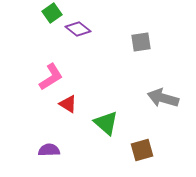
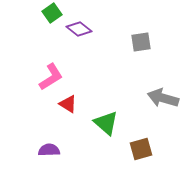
purple diamond: moved 1 px right
brown square: moved 1 px left, 1 px up
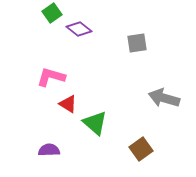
gray square: moved 4 px left, 1 px down
pink L-shape: rotated 132 degrees counterclockwise
gray arrow: moved 1 px right
green triangle: moved 11 px left
brown square: rotated 20 degrees counterclockwise
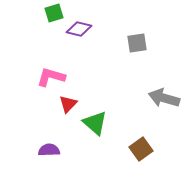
green square: moved 2 px right; rotated 18 degrees clockwise
purple diamond: rotated 25 degrees counterclockwise
red triangle: rotated 42 degrees clockwise
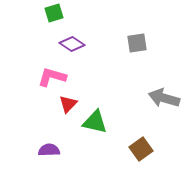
purple diamond: moved 7 px left, 15 px down; rotated 20 degrees clockwise
pink L-shape: moved 1 px right
green triangle: moved 1 px up; rotated 28 degrees counterclockwise
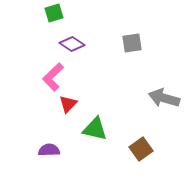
gray square: moved 5 px left
pink L-shape: moved 1 px right; rotated 60 degrees counterclockwise
green triangle: moved 7 px down
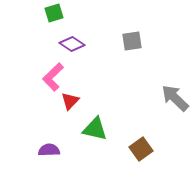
gray square: moved 2 px up
gray arrow: moved 11 px right; rotated 28 degrees clockwise
red triangle: moved 2 px right, 3 px up
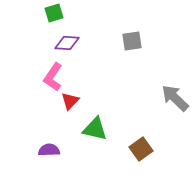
purple diamond: moved 5 px left, 1 px up; rotated 30 degrees counterclockwise
pink L-shape: rotated 12 degrees counterclockwise
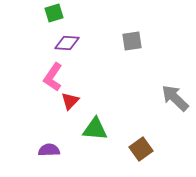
green triangle: rotated 8 degrees counterclockwise
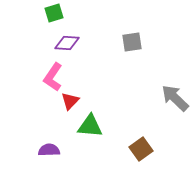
gray square: moved 1 px down
green triangle: moved 5 px left, 3 px up
